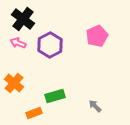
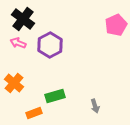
pink pentagon: moved 19 px right, 11 px up
gray arrow: rotated 152 degrees counterclockwise
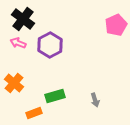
gray arrow: moved 6 px up
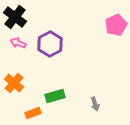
black cross: moved 8 px left, 2 px up
purple hexagon: moved 1 px up
gray arrow: moved 4 px down
orange rectangle: moved 1 px left
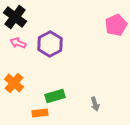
orange rectangle: moved 7 px right; rotated 14 degrees clockwise
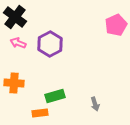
orange cross: rotated 36 degrees counterclockwise
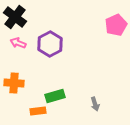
orange rectangle: moved 2 px left, 2 px up
